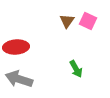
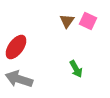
red ellipse: rotated 50 degrees counterclockwise
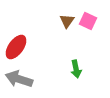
green arrow: rotated 18 degrees clockwise
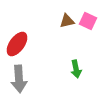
brown triangle: rotated 42 degrees clockwise
red ellipse: moved 1 px right, 3 px up
gray arrow: rotated 112 degrees counterclockwise
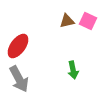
red ellipse: moved 1 px right, 2 px down
green arrow: moved 3 px left, 1 px down
gray arrow: rotated 24 degrees counterclockwise
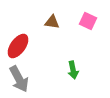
brown triangle: moved 15 px left, 1 px down; rotated 21 degrees clockwise
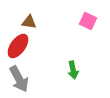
brown triangle: moved 23 px left
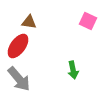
gray arrow: rotated 12 degrees counterclockwise
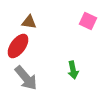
gray arrow: moved 7 px right, 1 px up
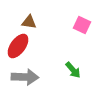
pink square: moved 6 px left, 4 px down
green arrow: rotated 30 degrees counterclockwise
gray arrow: moved 1 px left, 1 px up; rotated 48 degrees counterclockwise
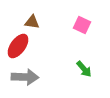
brown triangle: moved 3 px right
green arrow: moved 11 px right, 1 px up
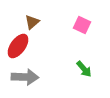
brown triangle: rotated 49 degrees counterclockwise
